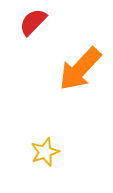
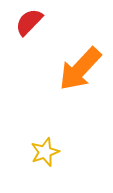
red semicircle: moved 4 px left
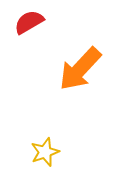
red semicircle: rotated 16 degrees clockwise
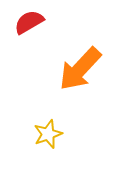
yellow star: moved 3 px right, 18 px up
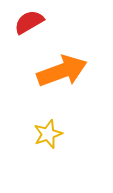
orange arrow: moved 18 px left, 2 px down; rotated 153 degrees counterclockwise
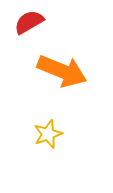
orange arrow: rotated 42 degrees clockwise
